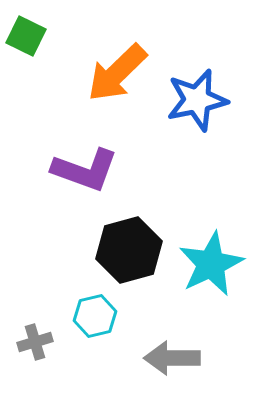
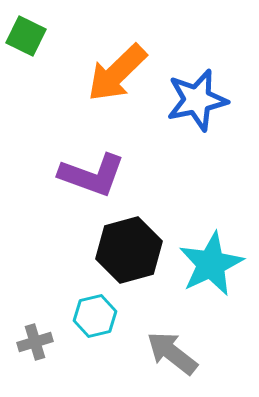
purple L-shape: moved 7 px right, 5 px down
gray arrow: moved 5 px up; rotated 38 degrees clockwise
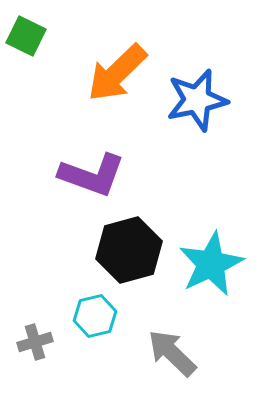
gray arrow: rotated 6 degrees clockwise
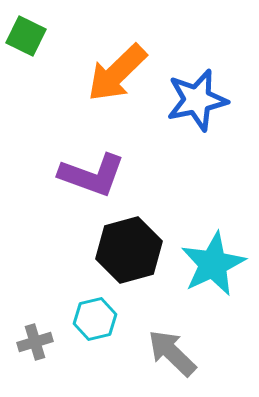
cyan star: moved 2 px right
cyan hexagon: moved 3 px down
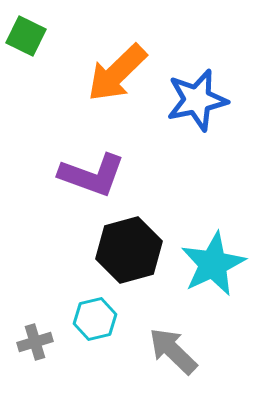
gray arrow: moved 1 px right, 2 px up
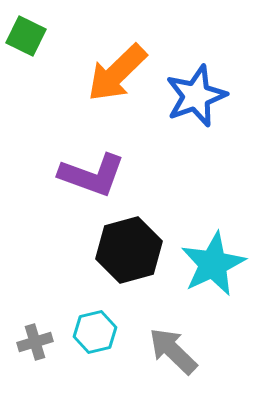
blue star: moved 1 px left, 4 px up; rotated 8 degrees counterclockwise
cyan hexagon: moved 13 px down
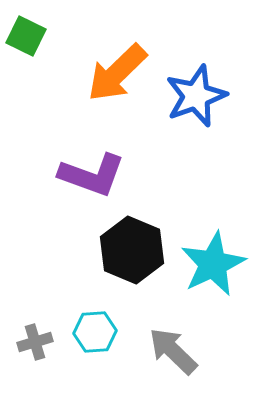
black hexagon: moved 3 px right; rotated 22 degrees counterclockwise
cyan hexagon: rotated 9 degrees clockwise
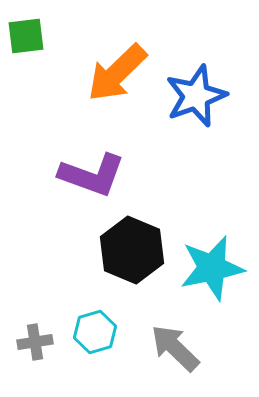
green square: rotated 33 degrees counterclockwise
cyan star: moved 1 px left, 4 px down; rotated 14 degrees clockwise
cyan hexagon: rotated 12 degrees counterclockwise
gray cross: rotated 8 degrees clockwise
gray arrow: moved 2 px right, 3 px up
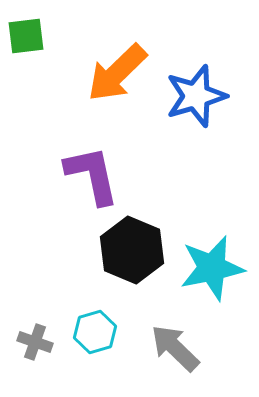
blue star: rotated 4 degrees clockwise
purple L-shape: rotated 122 degrees counterclockwise
gray cross: rotated 28 degrees clockwise
